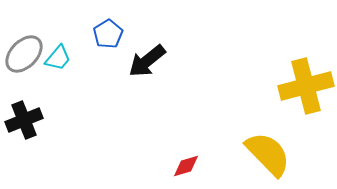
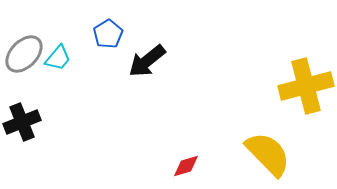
black cross: moved 2 px left, 2 px down
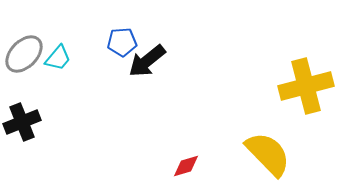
blue pentagon: moved 14 px right, 8 px down; rotated 28 degrees clockwise
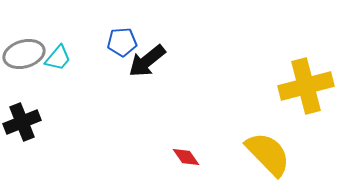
gray ellipse: rotated 30 degrees clockwise
red diamond: moved 9 px up; rotated 72 degrees clockwise
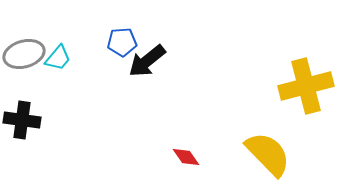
black cross: moved 2 px up; rotated 30 degrees clockwise
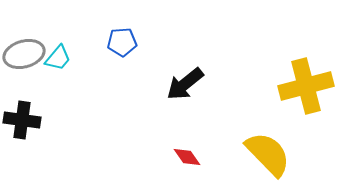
black arrow: moved 38 px right, 23 px down
red diamond: moved 1 px right
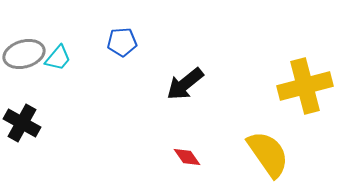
yellow cross: moved 1 px left
black cross: moved 3 px down; rotated 21 degrees clockwise
yellow semicircle: rotated 9 degrees clockwise
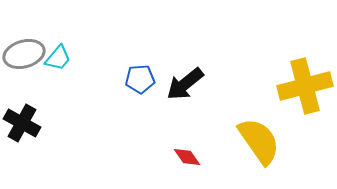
blue pentagon: moved 18 px right, 37 px down
yellow semicircle: moved 9 px left, 13 px up
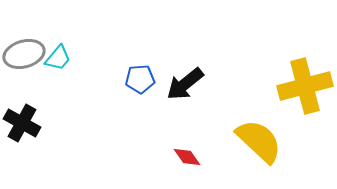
yellow semicircle: rotated 12 degrees counterclockwise
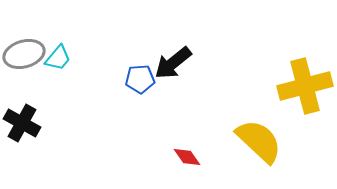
black arrow: moved 12 px left, 21 px up
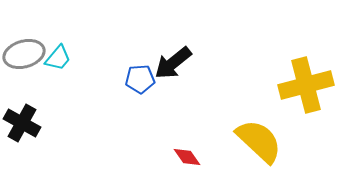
yellow cross: moved 1 px right, 1 px up
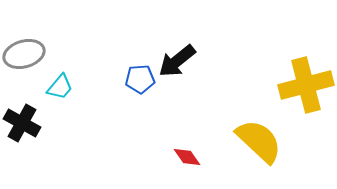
cyan trapezoid: moved 2 px right, 29 px down
black arrow: moved 4 px right, 2 px up
